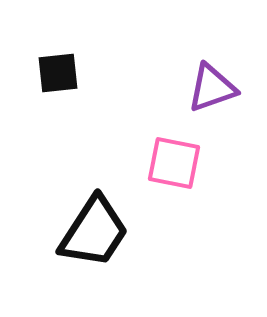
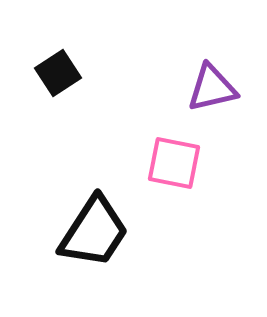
black square: rotated 27 degrees counterclockwise
purple triangle: rotated 6 degrees clockwise
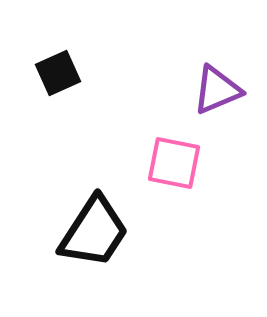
black square: rotated 9 degrees clockwise
purple triangle: moved 5 px right, 2 px down; rotated 10 degrees counterclockwise
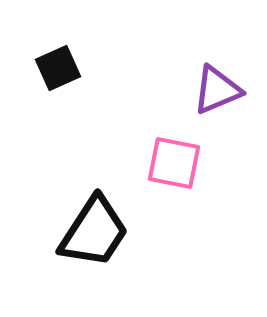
black square: moved 5 px up
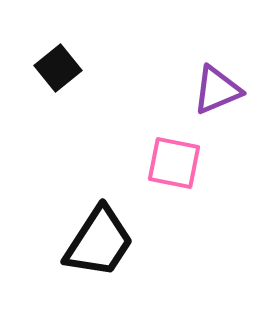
black square: rotated 15 degrees counterclockwise
black trapezoid: moved 5 px right, 10 px down
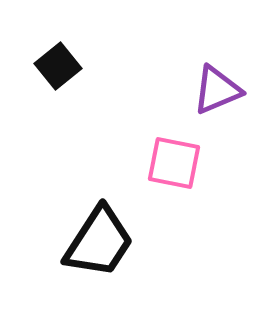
black square: moved 2 px up
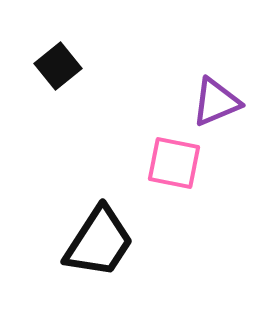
purple triangle: moved 1 px left, 12 px down
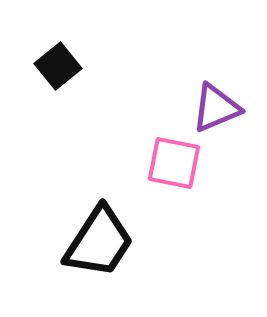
purple triangle: moved 6 px down
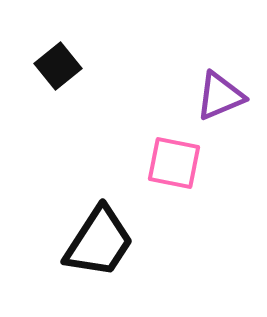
purple triangle: moved 4 px right, 12 px up
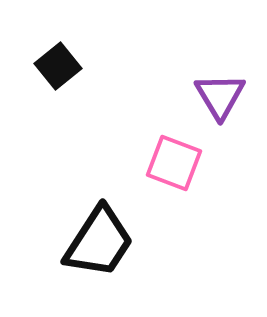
purple triangle: rotated 38 degrees counterclockwise
pink square: rotated 10 degrees clockwise
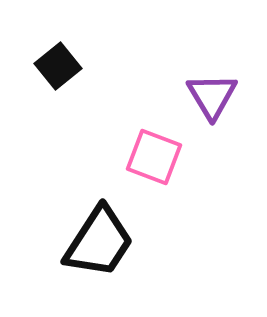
purple triangle: moved 8 px left
pink square: moved 20 px left, 6 px up
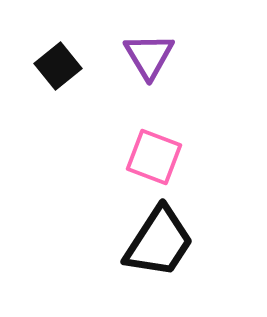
purple triangle: moved 63 px left, 40 px up
black trapezoid: moved 60 px right
